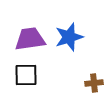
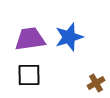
black square: moved 3 px right
brown cross: moved 2 px right; rotated 24 degrees counterclockwise
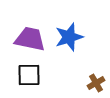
purple trapezoid: rotated 20 degrees clockwise
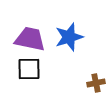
black square: moved 6 px up
brown cross: rotated 18 degrees clockwise
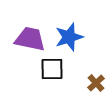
black square: moved 23 px right
brown cross: rotated 30 degrees counterclockwise
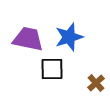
purple trapezoid: moved 2 px left
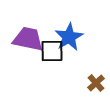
blue star: rotated 12 degrees counterclockwise
black square: moved 18 px up
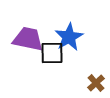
black square: moved 2 px down
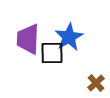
purple trapezoid: rotated 100 degrees counterclockwise
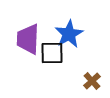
blue star: moved 3 px up
brown cross: moved 4 px left, 2 px up
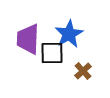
brown cross: moved 9 px left, 10 px up
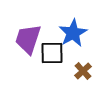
blue star: moved 4 px right, 1 px up
purple trapezoid: rotated 16 degrees clockwise
